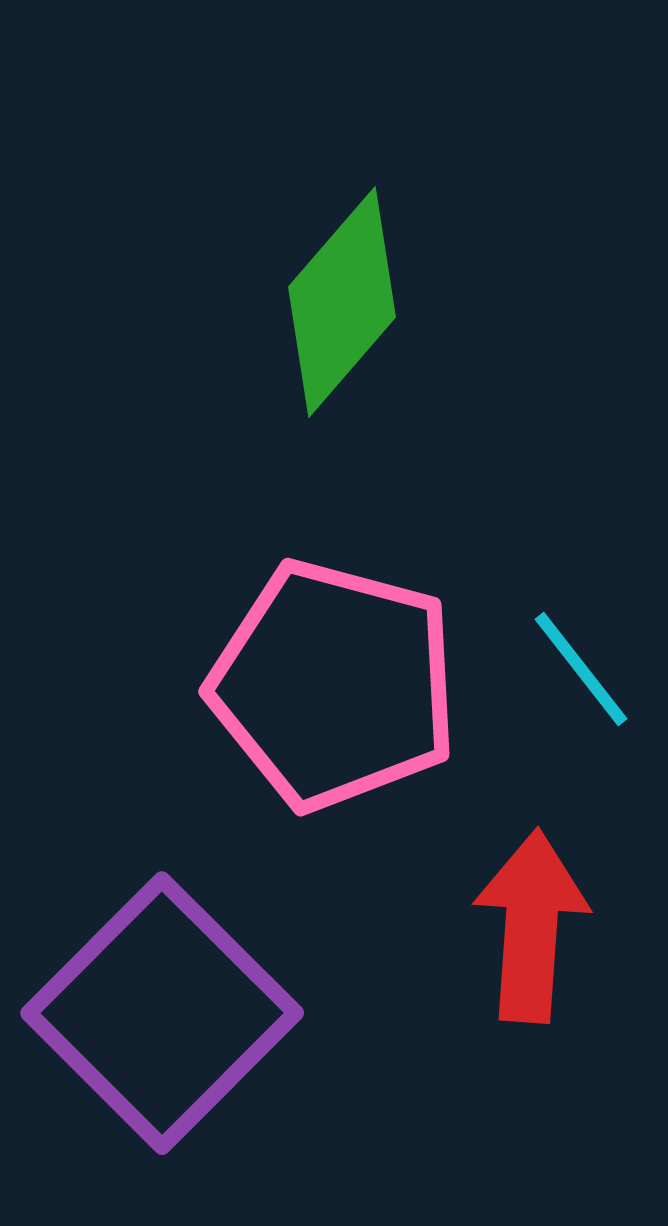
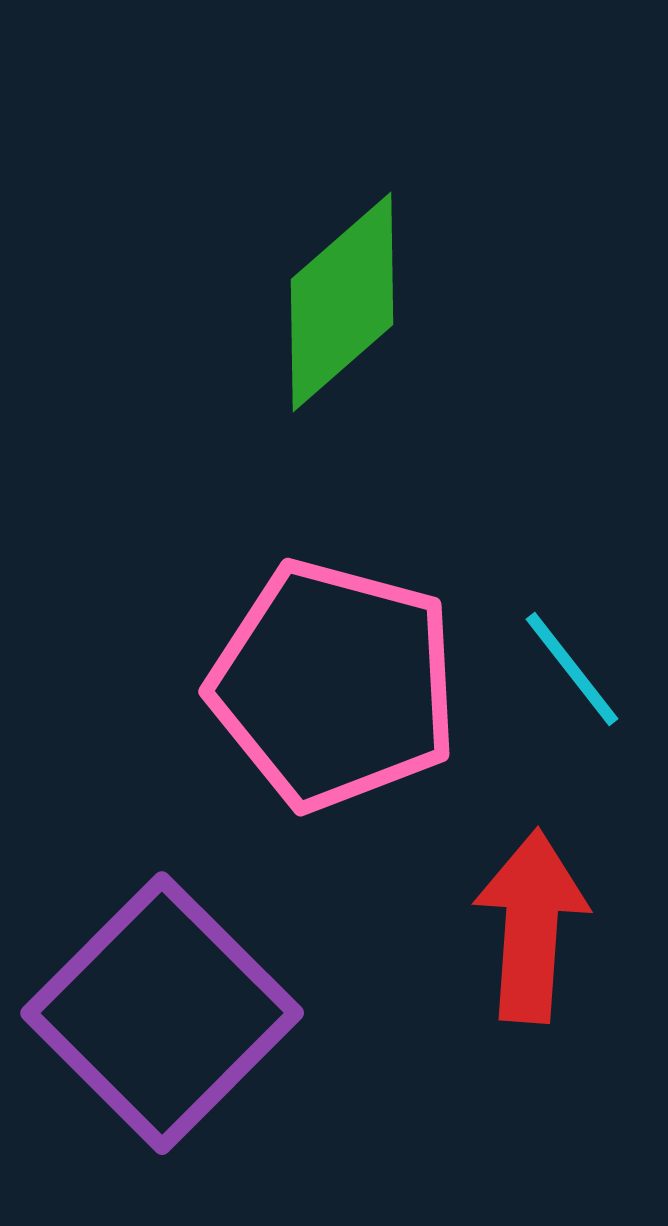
green diamond: rotated 8 degrees clockwise
cyan line: moved 9 px left
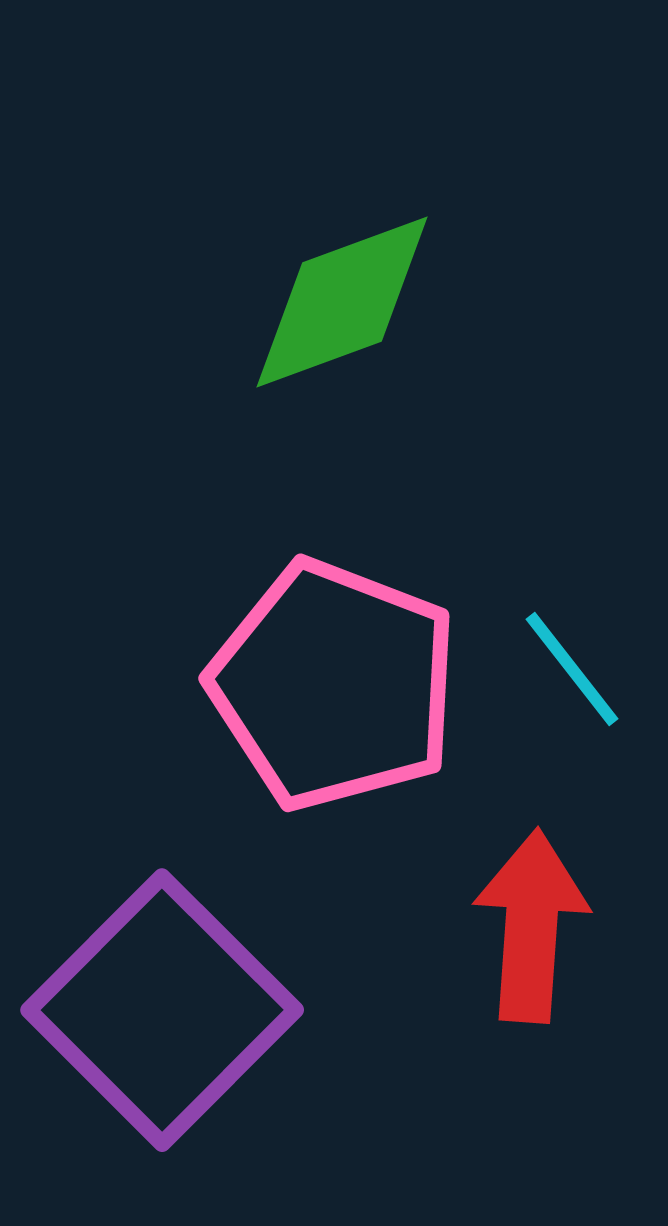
green diamond: rotated 21 degrees clockwise
pink pentagon: rotated 6 degrees clockwise
purple square: moved 3 px up
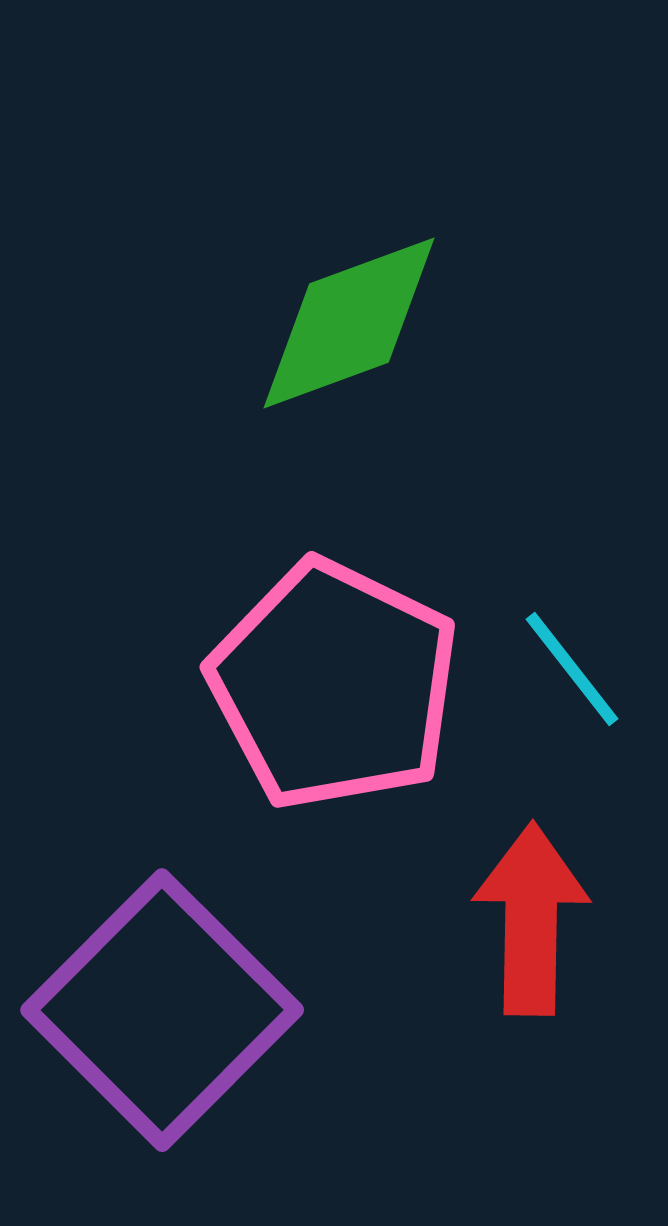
green diamond: moved 7 px right, 21 px down
pink pentagon: rotated 5 degrees clockwise
red arrow: moved 7 px up; rotated 3 degrees counterclockwise
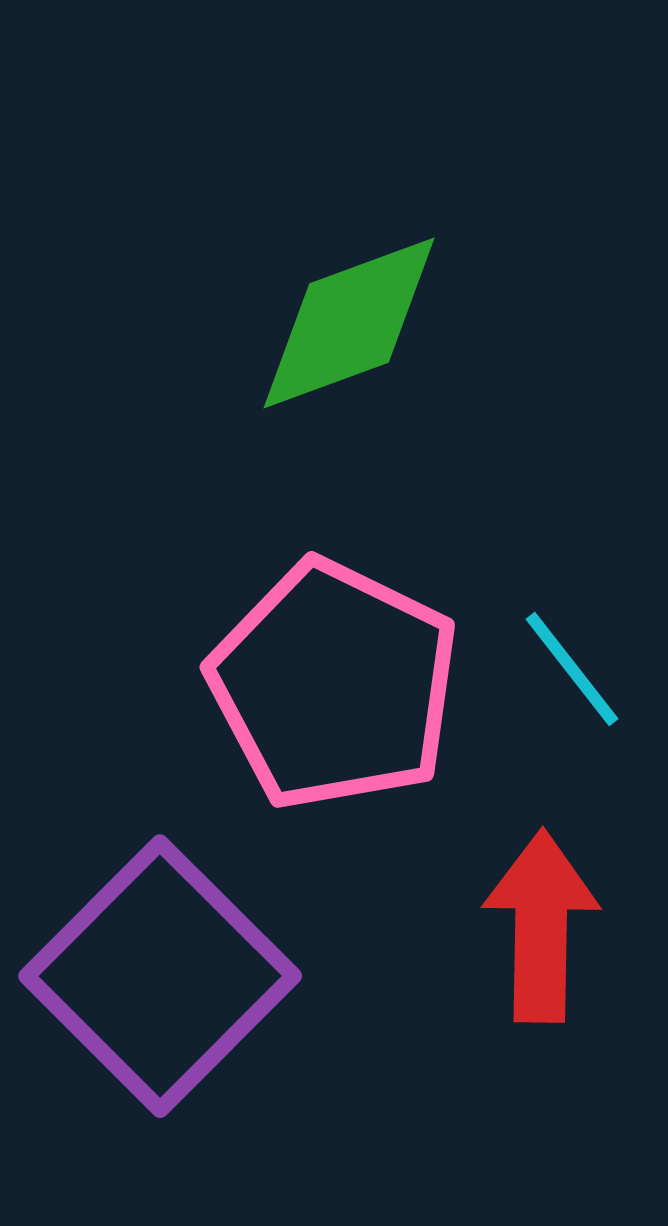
red arrow: moved 10 px right, 7 px down
purple square: moved 2 px left, 34 px up
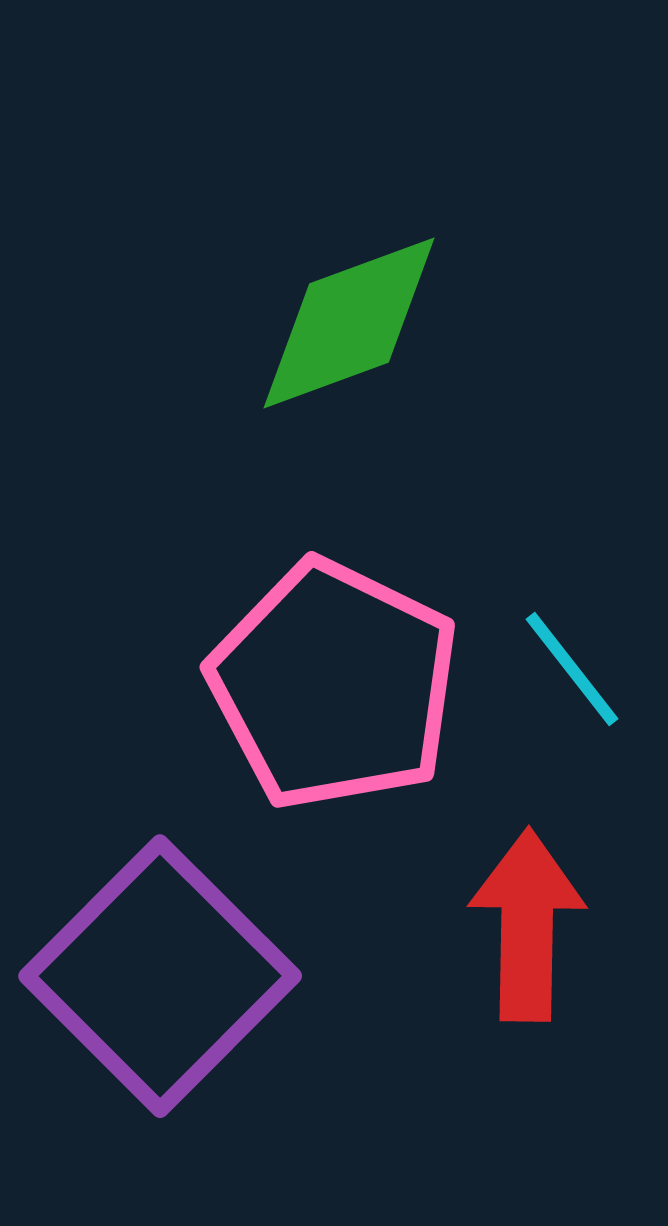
red arrow: moved 14 px left, 1 px up
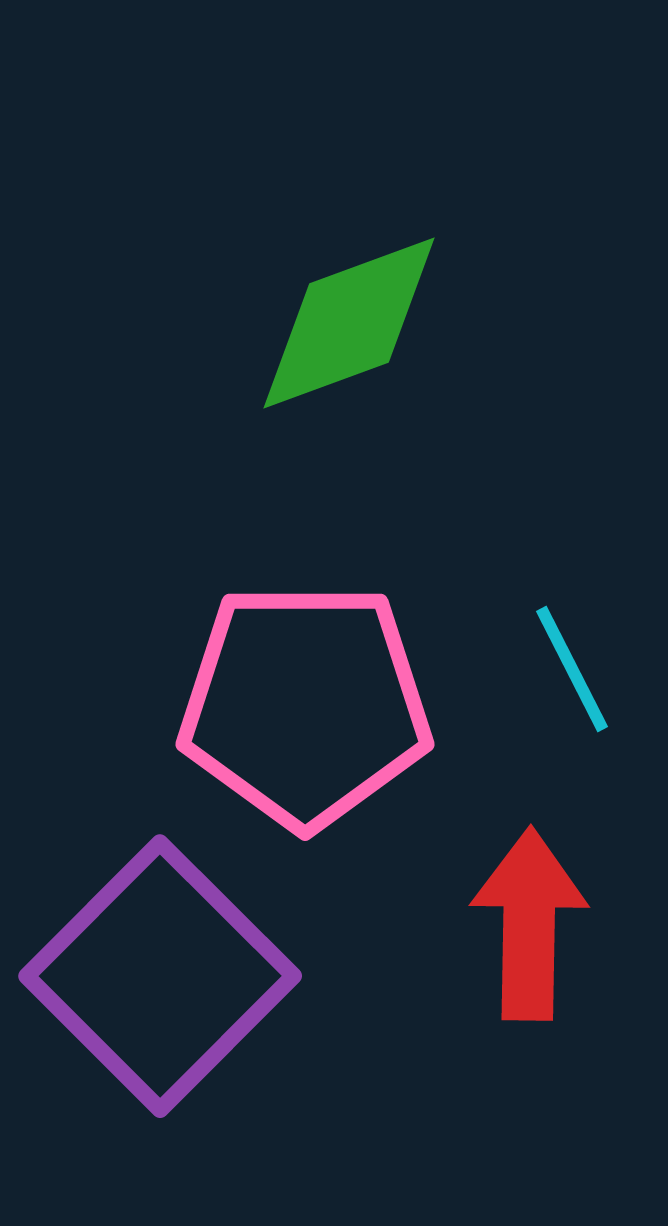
cyan line: rotated 11 degrees clockwise
pink pentagon: moved 29 px left, 20 px down; rotated 26 degrees counterclockwise
red arrow: moved 2 px right, 1 px up
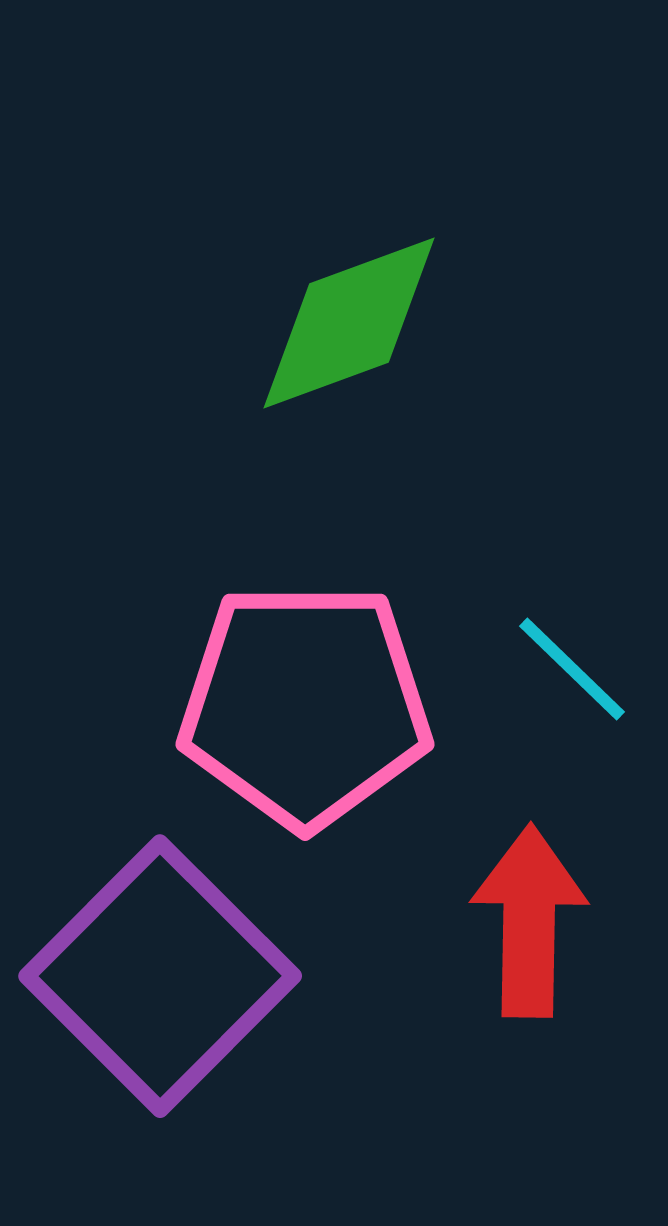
cyan line: rotated 19 degrees counterclockwise
red arrow: moved 3 px up
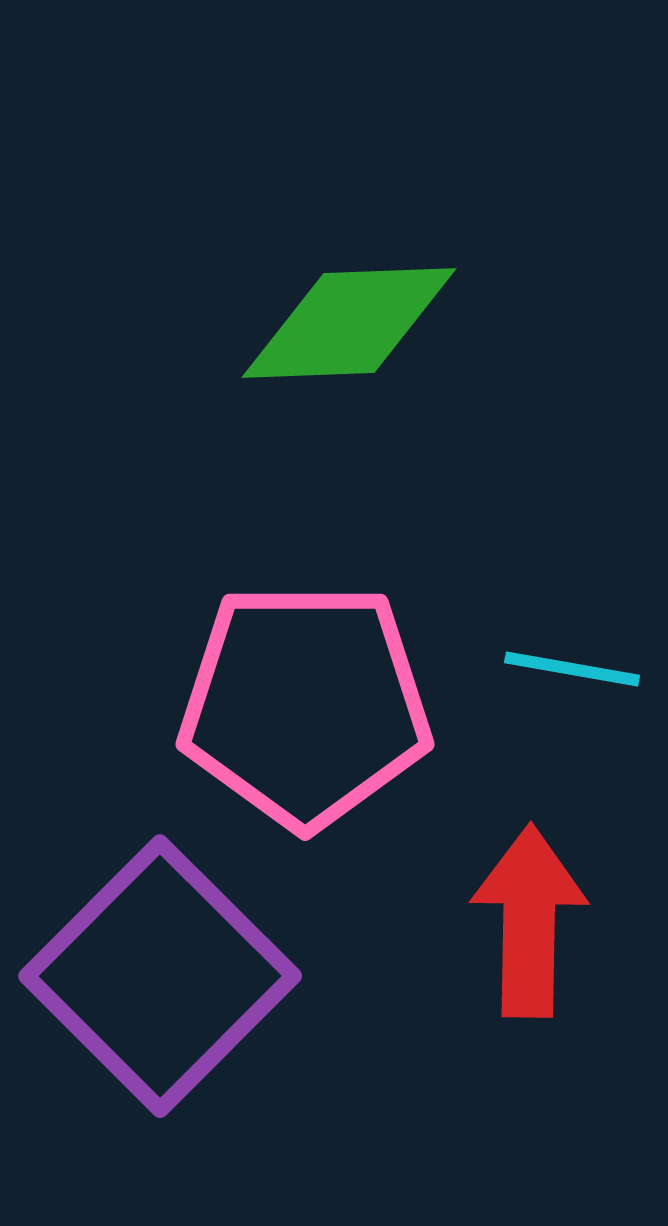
green diamond: rotated 18 degrees clockwise
cyan line: rotated 34 degrees counterclockwise
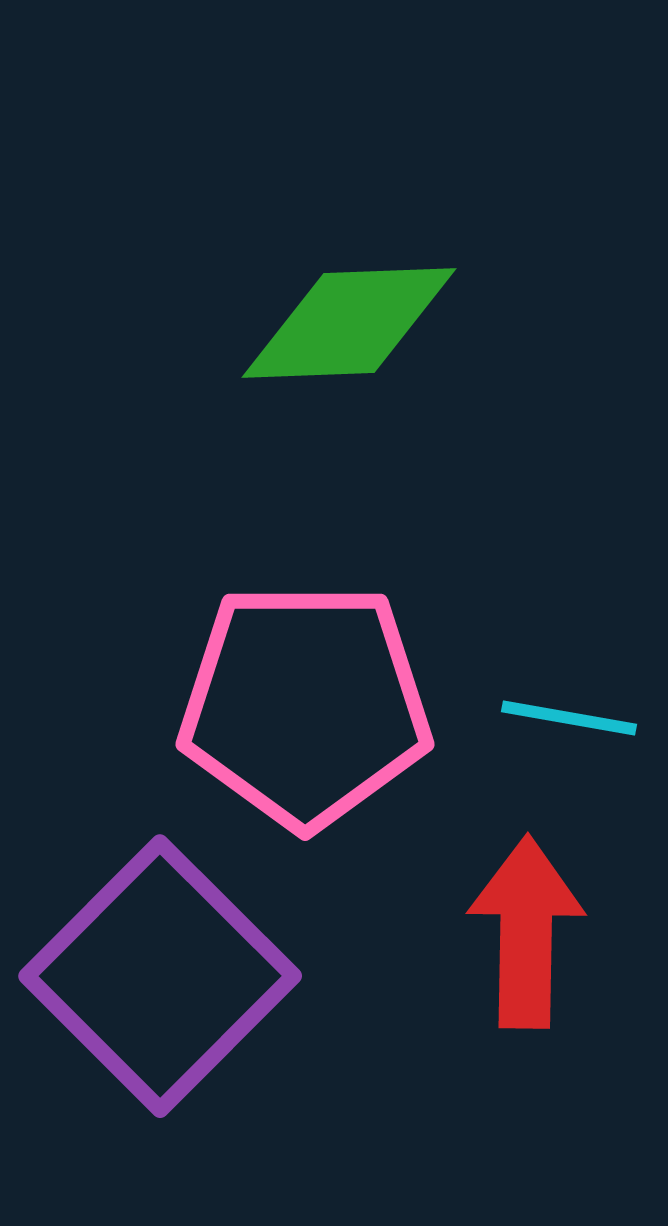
cyan line: moved 3 px left, 49 px down
red arrow: moved 3 px left, 11 px down
